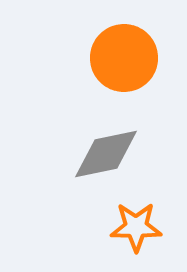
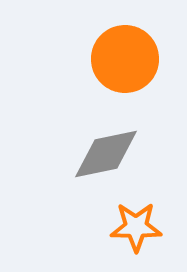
orange circle: moved 1 px right, 1 px down
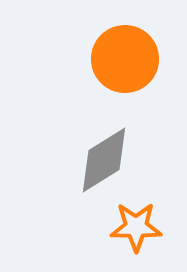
gray diamond: moved 2 px left, 6 px down; rotated 20 degrees counterclockwise
